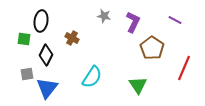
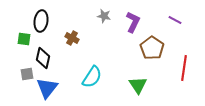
black diamond: moved 3 px left, 3 px down; rotated 15 degrees counterclockwise
red line: rotated 15 degrees counterclockwise
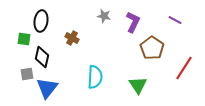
black diamond: moved 1 px left, 1 px up
red line: rotated 25 degrees clockwise
cyan semicircle: moved 3 px right; rotated 30 degrees counterclockwise
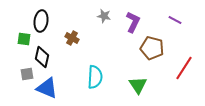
brown pentagon: rotated 20 degrees counterclockwise
blue triangle: rotated 45 degrees counterclockwise
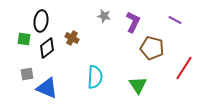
black diamond: moved 5 px right, 9 px up; rotated 40 degrees clockwise
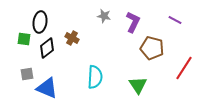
black ellipse: moved 1 px left, 1 px down
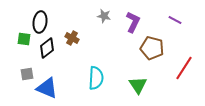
cyan semicircle: moved 1 px right, 1 px down
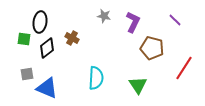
purple line: rotated 16 degrees clockwise
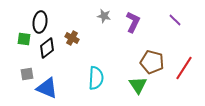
brown pentagon: moved 14 px down
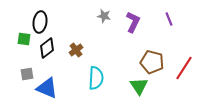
purple line: moved 6 px left, 1 px up; rotated 24 degrees clockwise
brown cross: moved 4 px right, 12 px down; rotated 24 degrees clockwise
green triangle: moved 1 px right, 1 px down
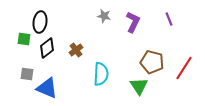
gray square: rotated 16 degrees clockwise
cyan semicircle: moved 5 px right, 4 px up
